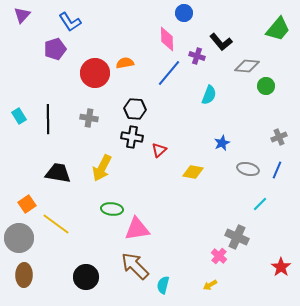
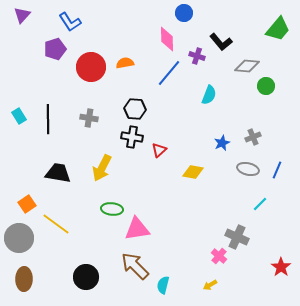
red circle at (95, 73): moved 4 px left, 6 px up
gray cross at (279, 137): moved 26 px left
brown ellipse at (24, 275): moved 4 px down
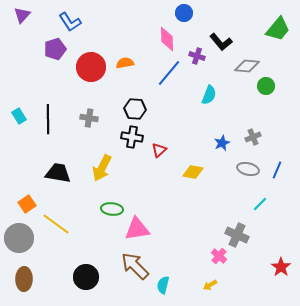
gray cross at (237, 237): moved 2 px up
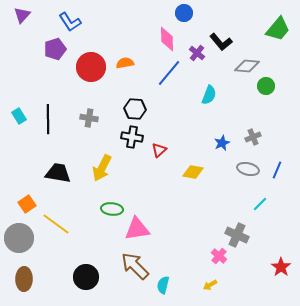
purple cross at (197, 56): moved 3 px up; rotated 21 degrees clockwise
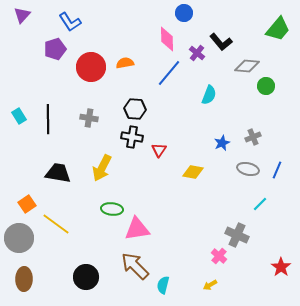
red triangle at (159, 150): rotated 14 degrees counterclockwise
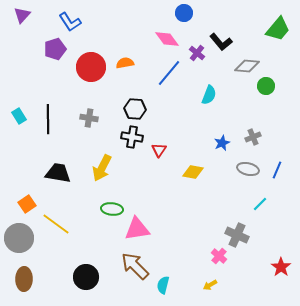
pink diamond at (167, 39): rotated 35 degrees counterclockwise
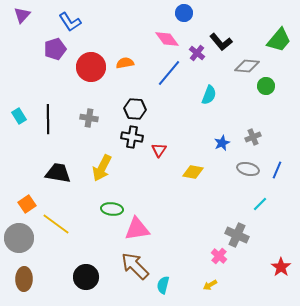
green trapezoid at (278, 29): moved 1 px right, 11 px down
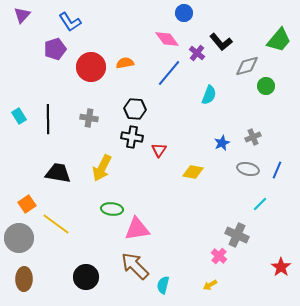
gray diamond at (247, 66): rotated 20 degrees counterclockwise
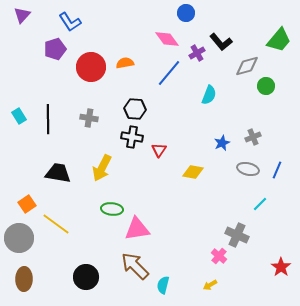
blue circle at (184, 13): moved 2 px right
purple cross at (197, 53): rotated 21 degrees clockwise
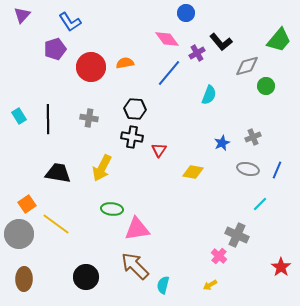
gray circle at (19, 238): moved 4 px up
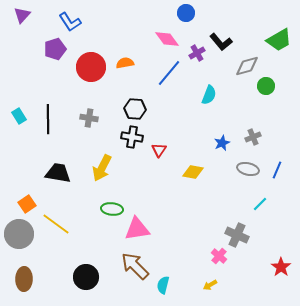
green trapezoid at (279, 40): rotated 20 degrees clockwise
